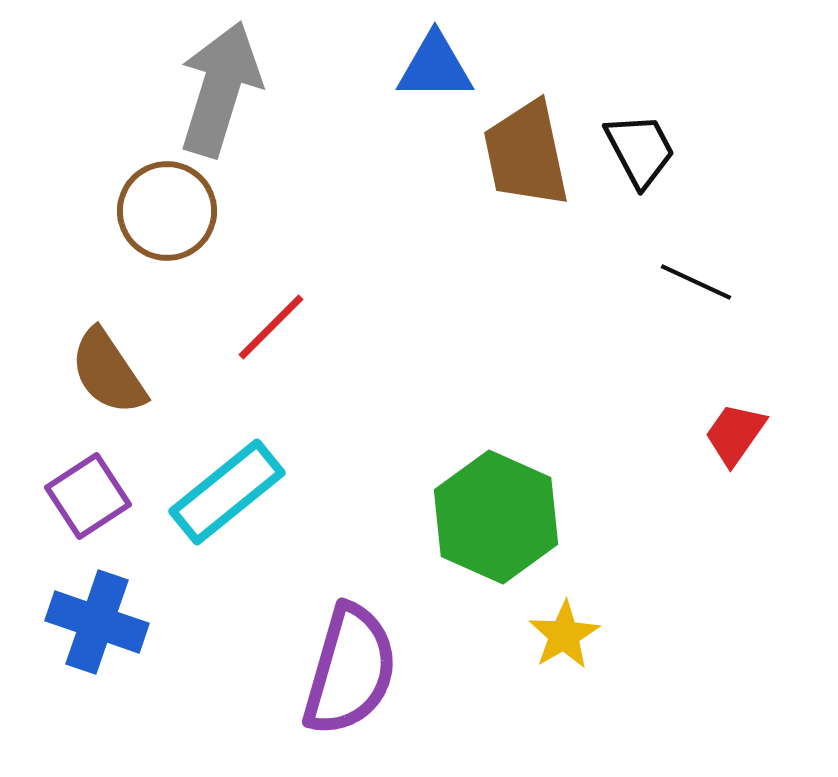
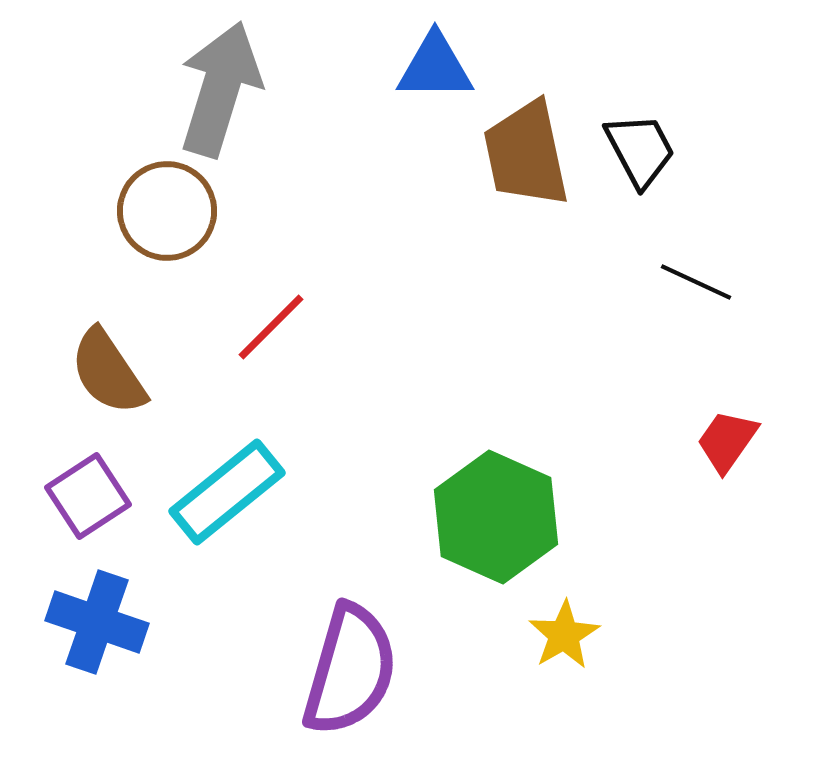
red trapezoid: moved 8 px left, 7 px down
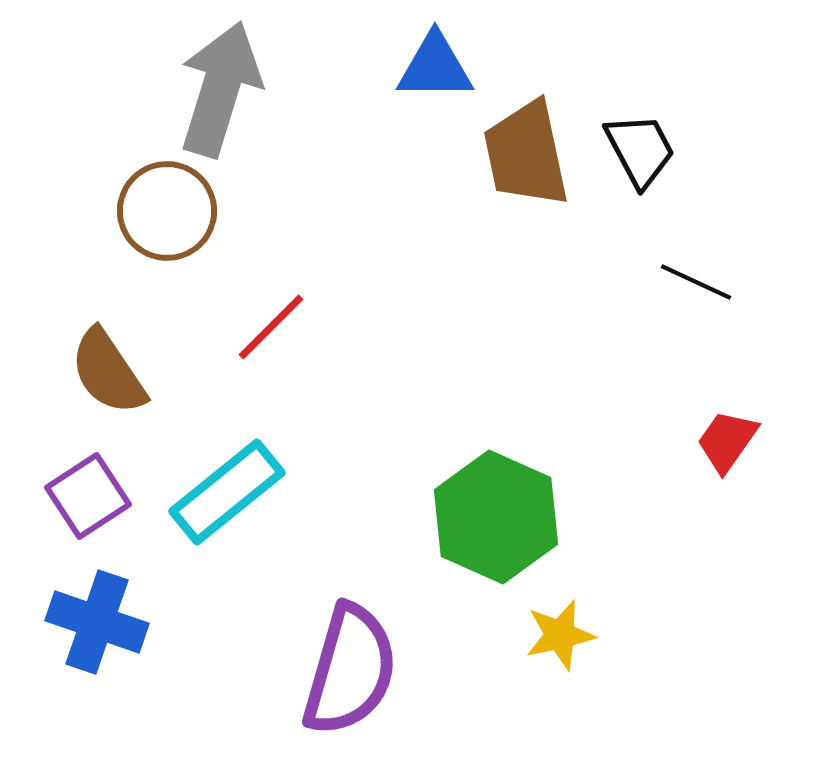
yellow star: moved 4 px left; rotated 18 degrees clockwise
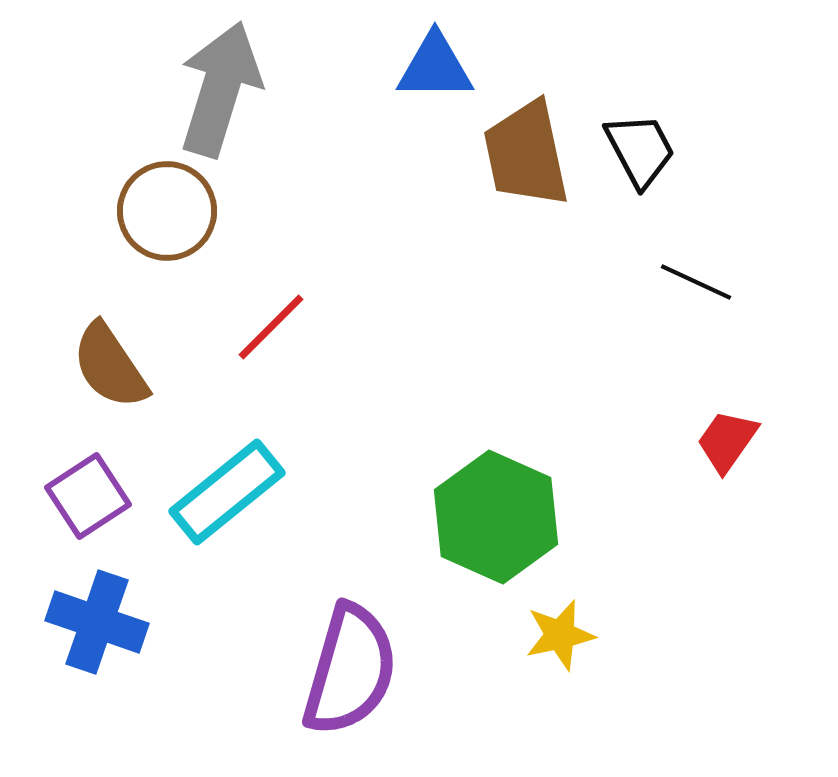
brown semicircle: moved 2 px right, 6 px up
